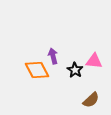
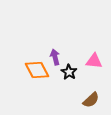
purple arrow: moved 2 px right, 1 px down
black star: moved 6 px left, 2 px down
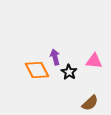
brown semicircle: moved 1 px left, 3 px down
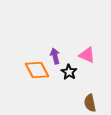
purple arrow: moved 1 px up
pink triangle: moved 7 px left, 6 px up; rotated 18 degrees clockwise
brown semicircle: rotated 120 degrees clockwise
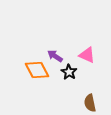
purple arrow: rotated 42 degrees counterclockwise
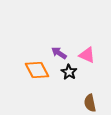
purple arrow: moved 4 px right, 3 px up
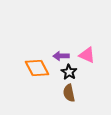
purple arrow: moved 2 px right, 3 px down; rotated 35 degrees counterclockwise
orange diamond: moved 2 px up
brown semicircle: moved 21 px left, 10 px up
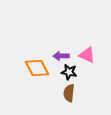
black star: rotated 21 degrees counterclockwise
brown semicircle: rotated 18 degrees clockwise
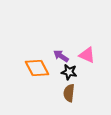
purple arrow: rotated 35 degrees clockwise
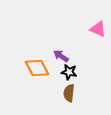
pink triangle: moved 11 px right, 26 px up
